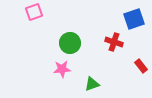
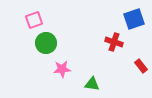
pink square: moved 8 px down
green circle: moved 24 px left
green triangle: rotated 28 degrees clockwise
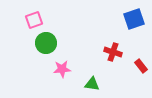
red cross: moved 1 px left, 10 px down
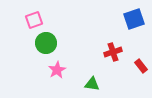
red cross: rotated 36 degrees counterclockwise
pink star: moved 5 px left, 1 px down; rotated 24 degrees counterclockwise
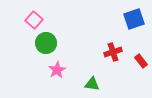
pink square: rotated 30 degrees counterclockwise
red rectangle: moved 5 px up
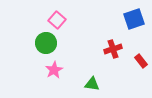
pink square: moved 23 px right
red cross: moved 3 px up
pink star: moved 3 px left
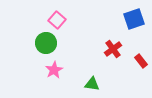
red cross: rotated 18 degrees counterclockwise
